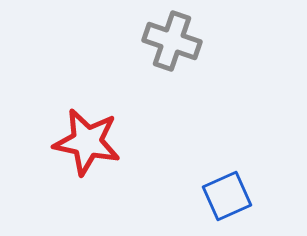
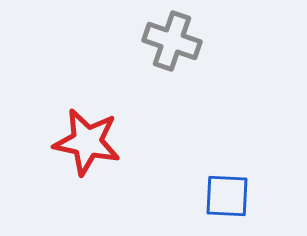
blue square: rotated 27 degrees clockwise
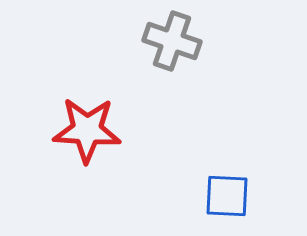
red star: moved 12 px up; rotated 8 degrees counterclockwise
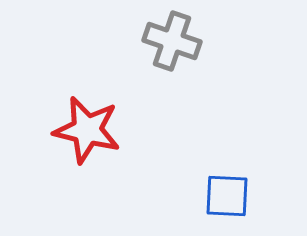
red star: rotated 10 degrees clockwise
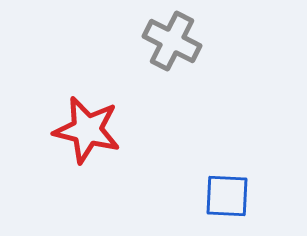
gray cross: rotated 8 degrees clockwise
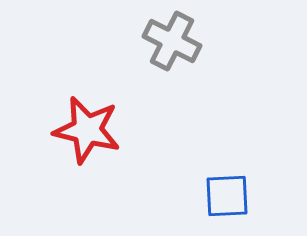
blue square: rotated 6 degrees counterclockwise
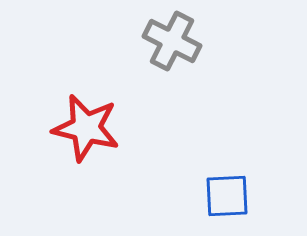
red star: moved 1 px left, 2 px up
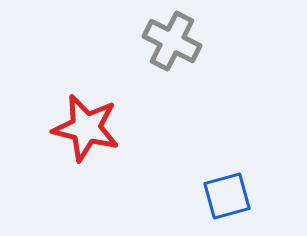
blue square: rotated 12 degrees counterclockwise
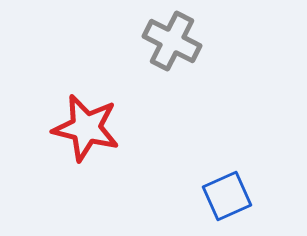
blue square: rotated 9 degrees counterclockwise
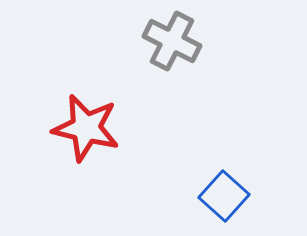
blue square: moved 3 px left; rotated 24 degrees counterclockwise
